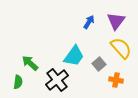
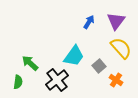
gray square: moved 2 px down
orange cross: rotated 24 degrees clockwise
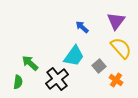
blue arrow: moved 7 px left, 5 px down; rotated 80 degrees counterclockwise
black cross: moved 1 px up
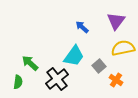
yellow semicircle: moved 2 px right; rotated 60 degrees counterclockwise
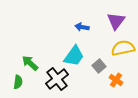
blue arrow: rotated 32 degrees counterclockwise
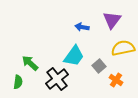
purple triangle: moved 4 px left, 1 px up
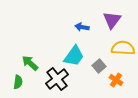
yellow semicircle: rotated 15 degrees clockwise
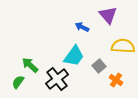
purple triangle: moved 4 px left, 5 px up; rotated 18 degrees counterclockwise
blue arrow: rotated 16 degrees clockwise
yellow semicircle: moved 2 px up
green arrow: moved 2 px down
green semicircle: rotated 152 degrees counterclockwise
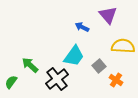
green semicircle: moved 7 px left
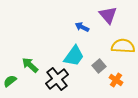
green semicircle: moved 1 px left, 1 px up; rotated 16 degrees clockwise
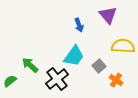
blue arrow: moved 3 px left, 2 px up; rotated 136 degrees counterclockwise
